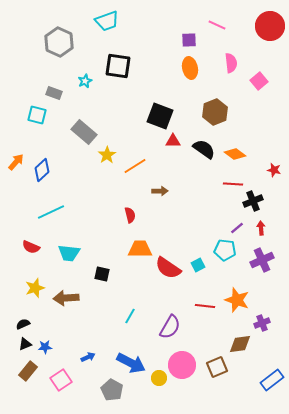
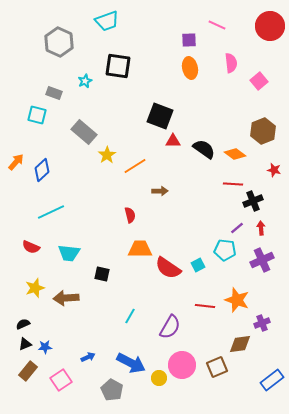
brown hexagon at (215, 112): moved 48 px right, 19 px down
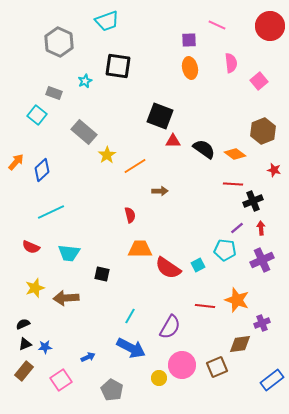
cyan square at (37, 115): rotated 24 degrees clockwise
blue arrow at (131, 363): moved 15 px up
brown rectangle at (28, 371): moved 4 px left
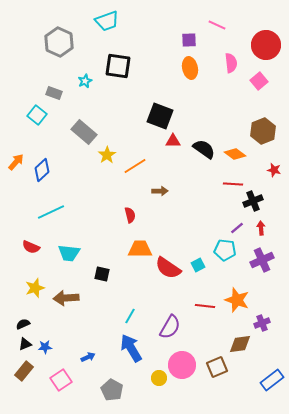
red circle at (270, 26): moved 4 px left, 19 px down
blue arrow at (131, 348): rotated 148 degrees counterclockwise
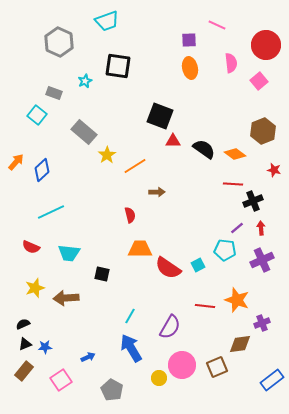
brown arrow at (160, 191): moved 3 px left, 1 px down
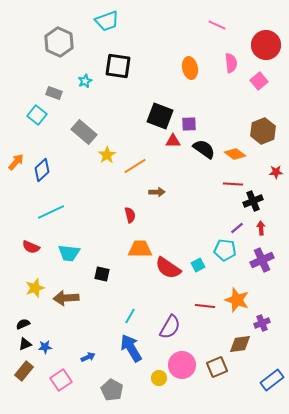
purple square at (189, 40): moved 84 px down
red star at (274, 170): moved 2 px right, 2 px down; rotated 16 degrees counterclockwise
